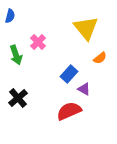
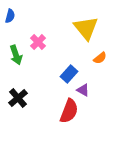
purple triangle: moved 1 px left, 1 px down
red semicircle: rotated 135 degrees clockwise
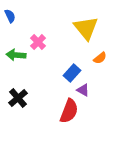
blue semicircle: rotated 40 degrees counterclockwise
green arrow: rotated 114 degrees clockwise
blue rectangle: moved 3 px right, 1 px up
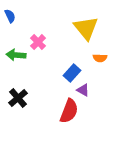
orange semicircle: rotated 40 degrees clockwise
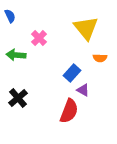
pink cross: moved 1 px right, 4 px up
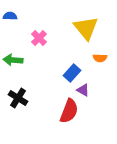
blue semicircle: rotated 64 degrees counterclockwise
green arrow: moved 3 px left, 5 px down
black cross: rotated 18 degrees counterclockwise
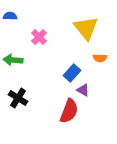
pink cross: moved 1 px up
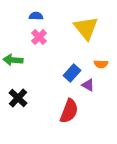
blue semicircle: moved 26 px right
orange semicircle: moved 1 px right, 6 px down
purple triangle: moved 5 px right, 5 px up
black cross: rotated 12 degrees clockwise
